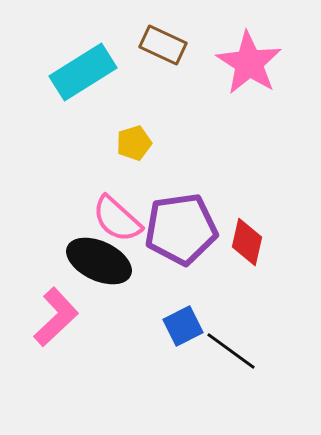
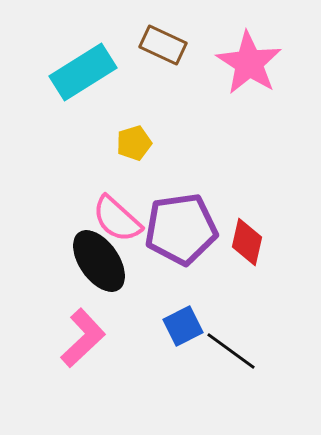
black ellipse: rotated 30 degrees clockwise
pink L-shape: moved 27 px right, 21 px down
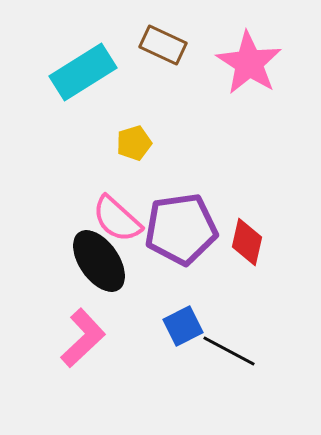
black line: moved 2 px left; rotated 8 degrees counterclockwise
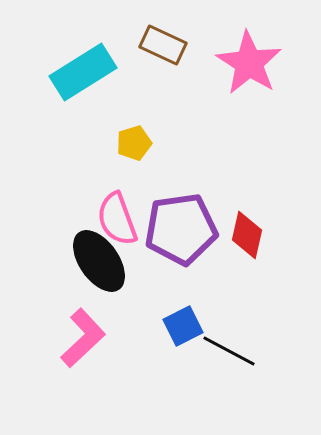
pink semicircle: rotated 28 degrees clockwise
red diamond: moved 7 px up
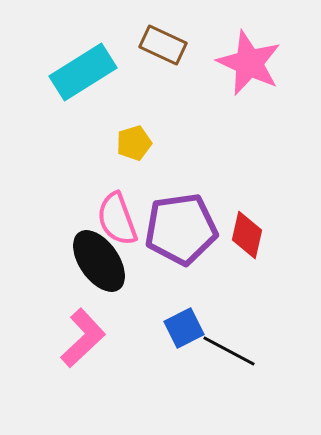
pink star: rotated 8 degrees counterclockwise
blue square: moved 1 px right, 2 px down
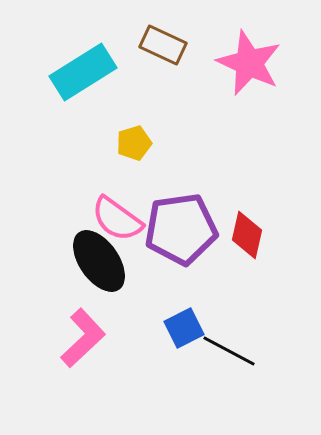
pink semicircle: rotated 34 degrees counterclockwise
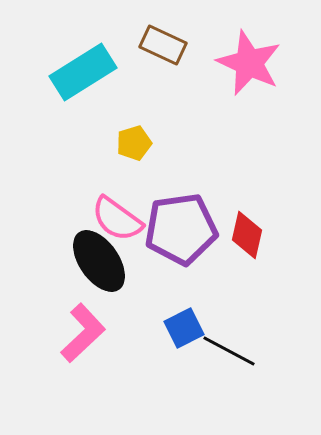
pink L-shape: moved 5 px up
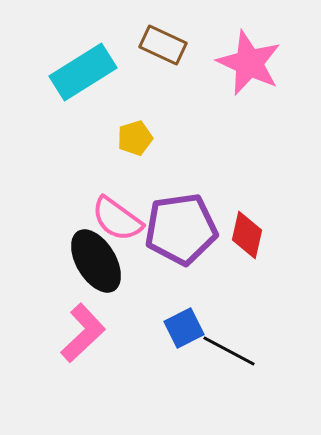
yellow pentagon: moved 1 px right, 5 px up
black ellipse: moved 3 px left; rotated 4 degrees clockwise
